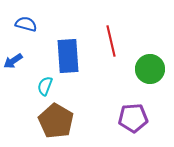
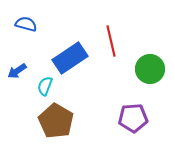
blue rectangle: moved 2 px right, 2 px down; rotated 60 degrees clockwise
blue arrow: moved 4 px right, 10 px down
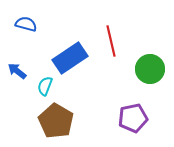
blue arrow: rotated 72 degrees clockwise
purple pentagon: rotated 8 degrees counterclockwise
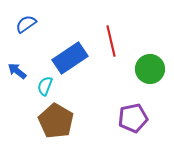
blue semicircle: rotated 50 degrees counterclockwise
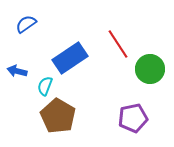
red line: moved 7 px right, 3 px down; rotated 20 degrees counterclockwise
blue arrow: rotated 24 degrees counterclockwise
brown pentagon: moved 2 px right, 5 px up
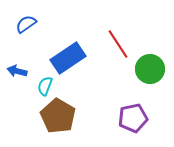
blue rectangle: moved 2 px left
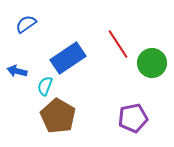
green circle: moved 2 px right, 6 px up
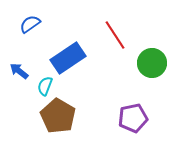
blue semicircle: moved 4 px right
red line: moved 3 px left, 9 px up
blue arrow: moved 2 px right; rotated 24 degrees clockwise
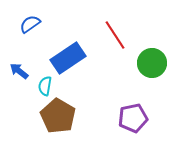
cyan semicircle: rotated 12 degrees counterclockwise
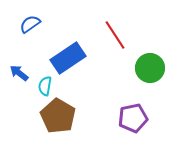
green circle: moved 2 px left, 5 px down
blue arrow: moved 2 px down
